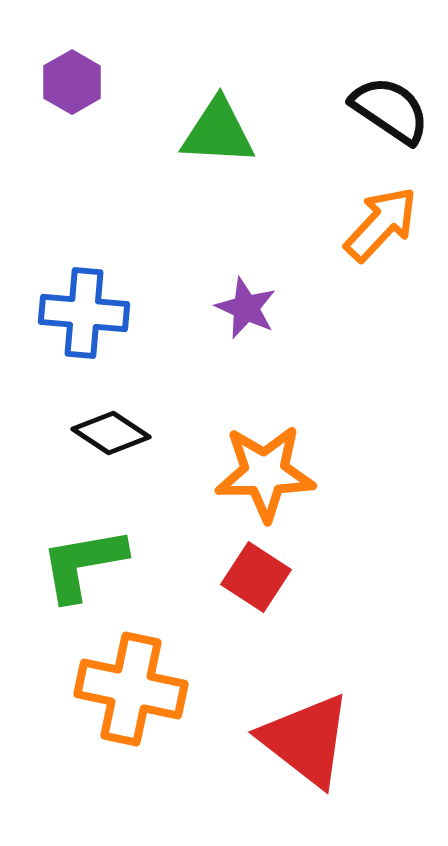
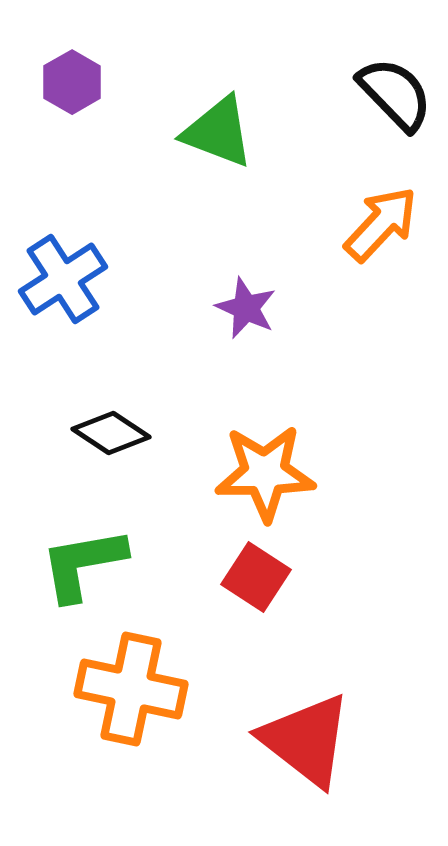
black semicircle: moved 5 px right, 16 px up; rotated 12 degrees clockwise
green triangle: rotated 18 degrees clockwise
blue cross: moved 21 px left, 34 px up; rotated 38 degrees counterclockwise
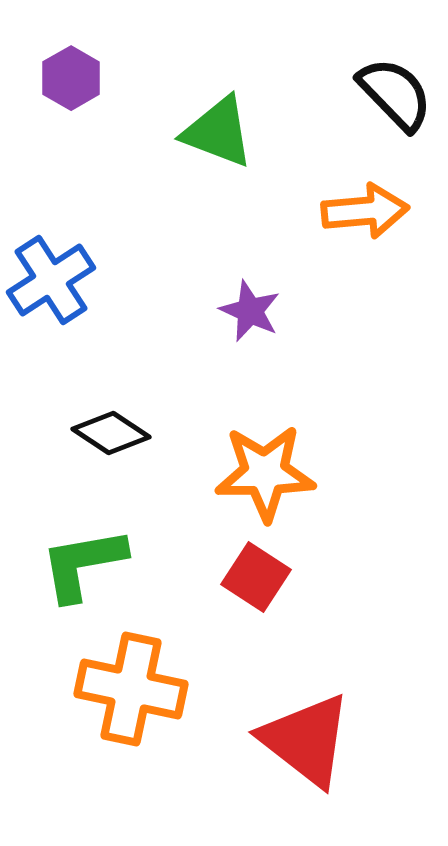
purple hexagon: moved 1 px left, 4 px up
orange arrow: moved 16 px left, 13 px up; rotated 42 degrees clockwise
blue cross: moved 12 px left, 1 px down
purple star: moved 4 px right, 3 px down
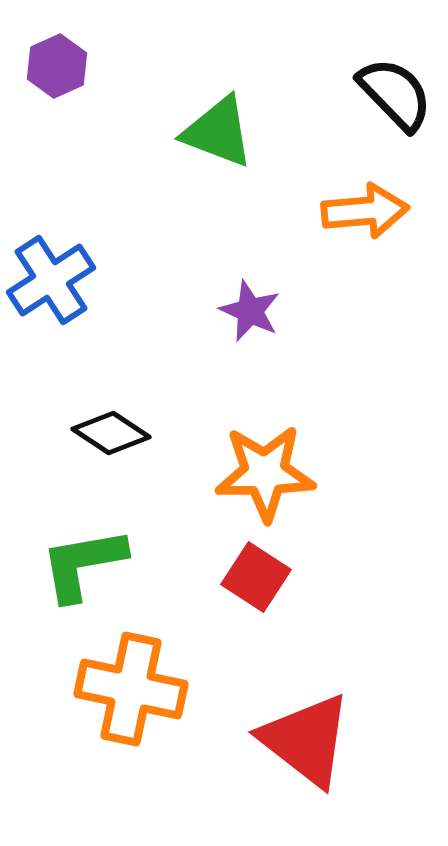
purple hexagon: moved 14 px left, 12 px up; rotated 6 degrees clockwise
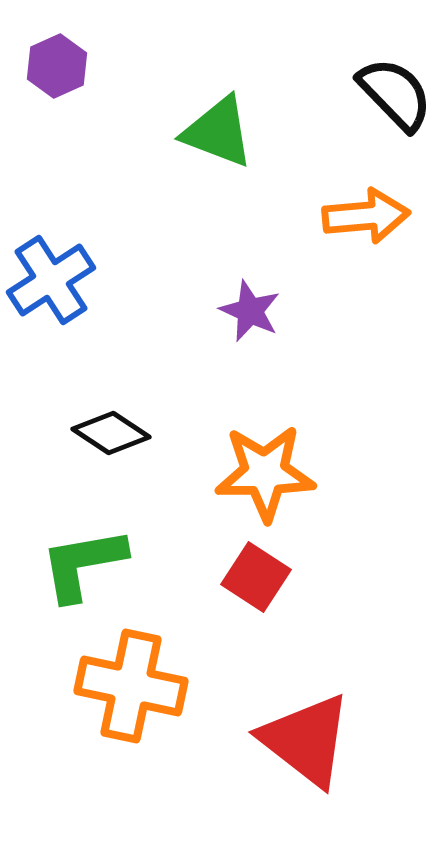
orange arrow: moved 1 px right, 5 px down
orange cross: moved 3 px up
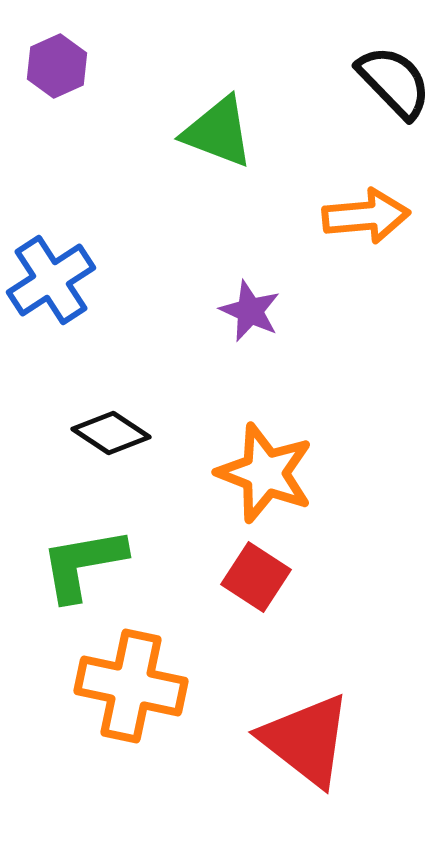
black semicircle: moved 1 px left, 12 px up
orange star: rotated 22 degrees clockwise
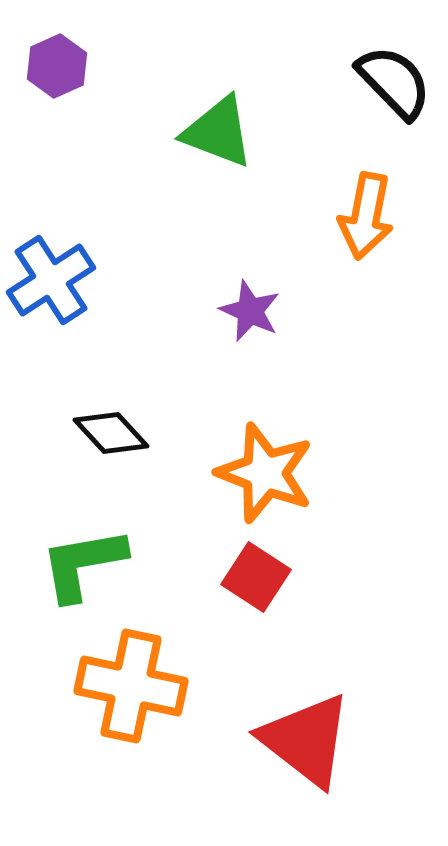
orange arrow: rotated 106 degrees clockwise
black diamond: rotated 14 degrees clockwise
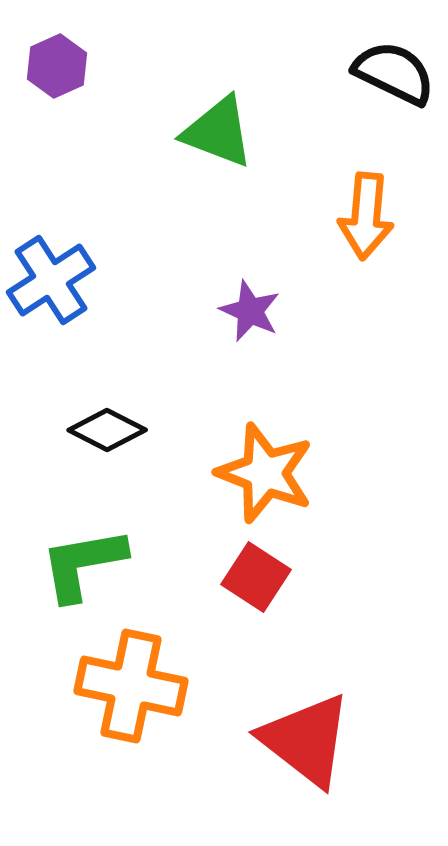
black semicircle: moved 9 px up; rotated 20 degrees counterclockwise
orange arrow: rotated 6 degrees counterclockwise
black diamond: moved 4 px left, 3 px up; rotated 20 degrees counterclockwise
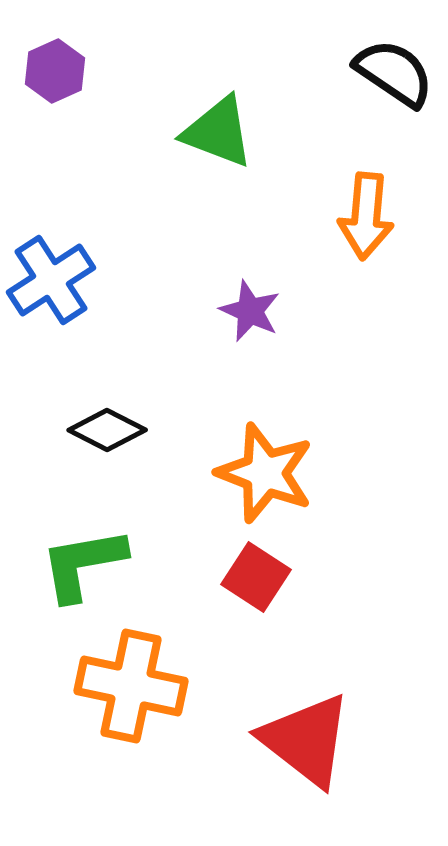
purple hexagon: moved 2 px left, 5 px down
black semicircle: rotated 8 degrees clockwise
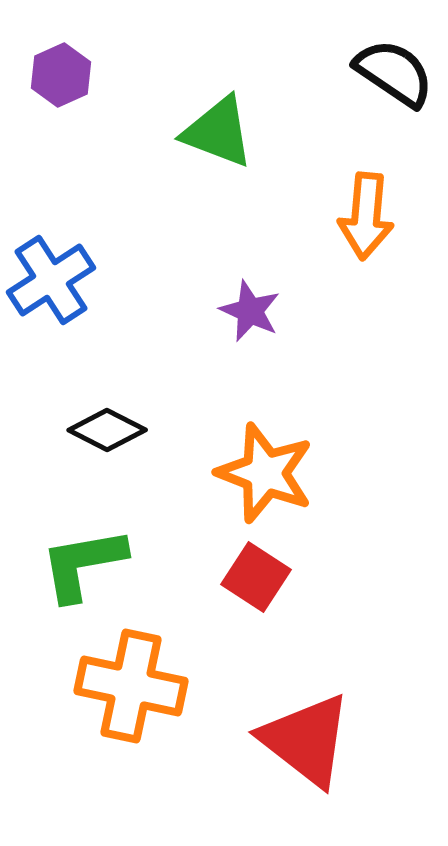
purple hexagon: moved 6 px right, 4 px down
